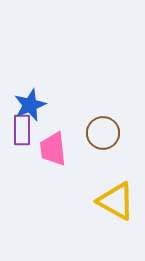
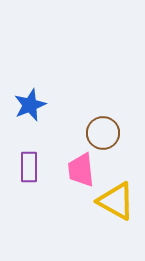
purple rectangle: moved 7 px right, 37 px down
pink trapezoid: moved 28 px right, 21 px down
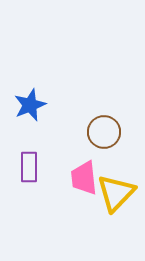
brown circle: moved 1 px right, 1 px up
pink trapezoid: moved 3 px right, 8 px down
yellow triangle: moved 8 px up; rotated 45 degrees clockwise
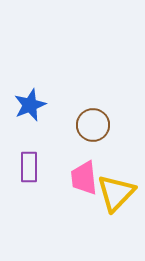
brown circle: moved 11 px left, 7 px up
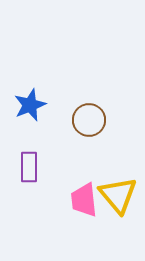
brown circle: moved 4 px left, 5 px up
pink trapezoid: moved 22 px down
yellow triangle: moved 2 px right, 2 px down; rotated 24 degrees counterclockwise
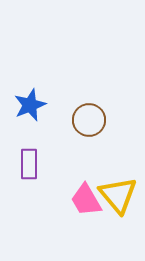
purple rectangle: moved 3 px up
pink trapezoid: moved 2 px right; rotated 24 degrees counterclockwise
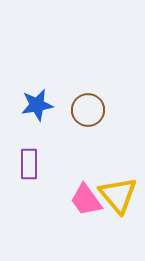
blue star: moved 7 px right; rotated 12 degrees clockwise
brown circle: moved 1 px left, 10 px up
pink trapezoid: rotated 6 degrees counterclockwise
